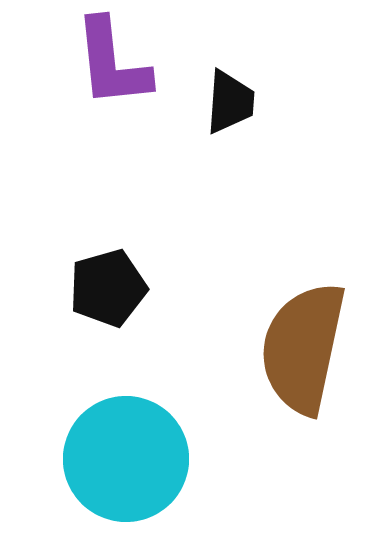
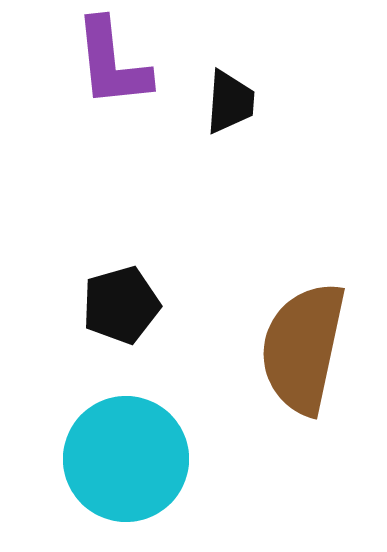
black pentagon: moved 13 px right, 17 px down
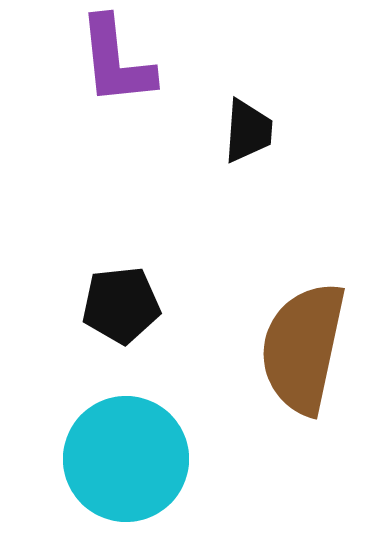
purple L-shape: moved 4 px right, 2 px up
black trapezoid: moved 18 px right, 29 px down
black pentagon: rotated 10 degrees clockwise
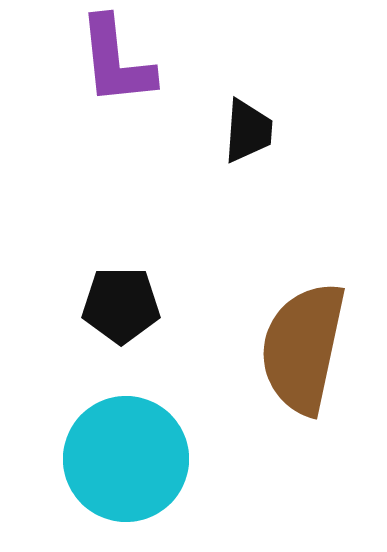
black pentagon: rotated 6 degrees clockwise
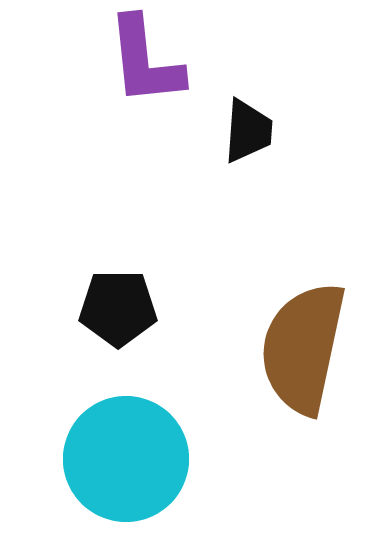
purple L-shape: moved 29 px right
black pentagon: moved 3 px left, 3 px down
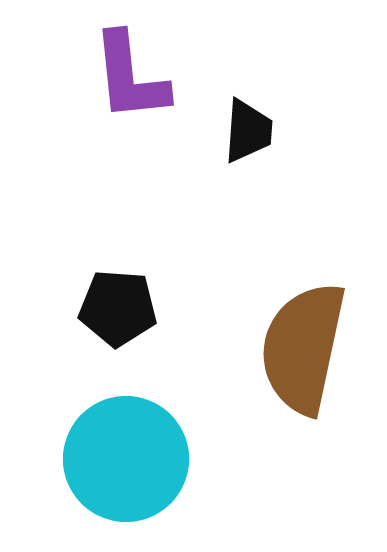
purple L-shape: moved 15 px left, 16 px down
black pentagon: rotated 4 degrees clockwise
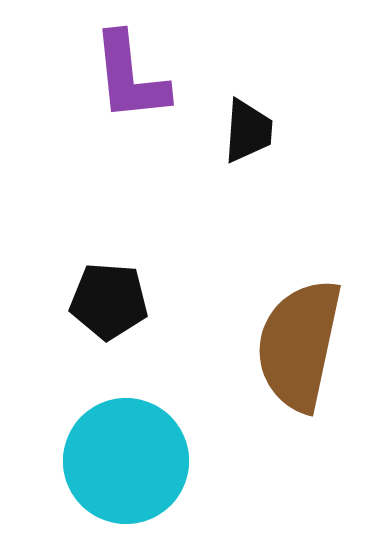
black pentagon: moved 9 px left, 7 px up
brown semicircle: moved 4 px left, 3 px up
cyan circle: moved 2 px down
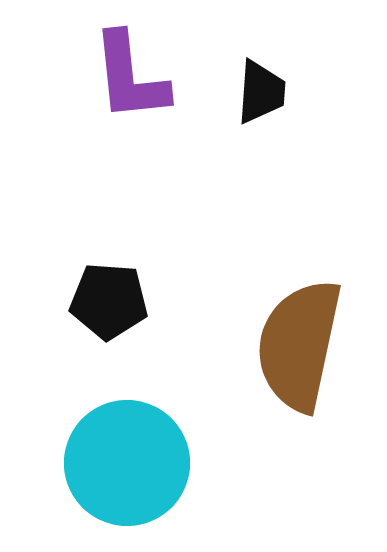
black trapezoid: moved 13 px right, 39 px up
cyan circle: moved 1 px right, 2 px down
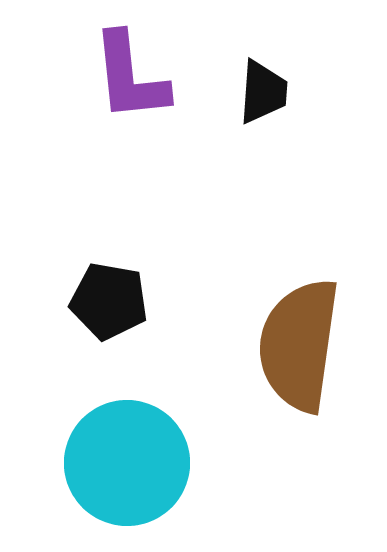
black trapezoid: moved 2 px right
black pentagon: rotated 6 degrees clockwise
brown semicircle: rotated 4 degrees counterclockwise
